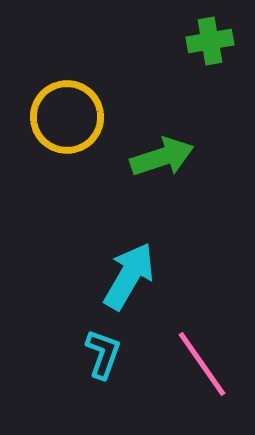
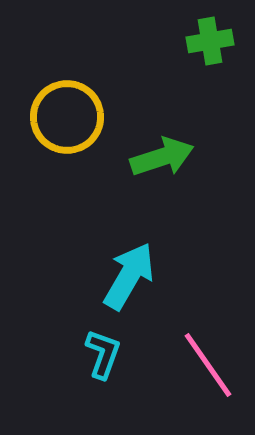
pink line: moved 6 px right, 1 px down
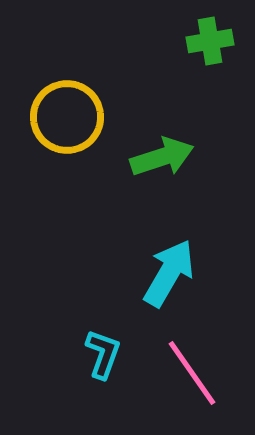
cyan arrow: moved 40 px right, 3 px up
pink line: moved 16 px left, 8 px down
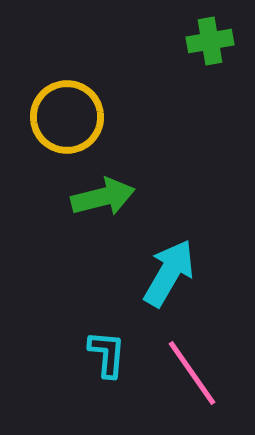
green arrow: moved 59 px left, 40 px down; rotated 4 degrees clockwise
cyan L-shape: moved 4 px right; rotated 15 degrees counterclockwise
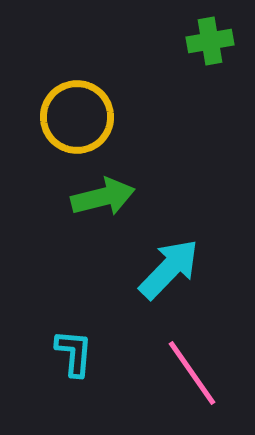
yellow circle: moved 10 px right
cyan arrow: moved 4 px up; rotated 14 degrees clockwise
cyan L-shape: moved 33 px left, 1 px up
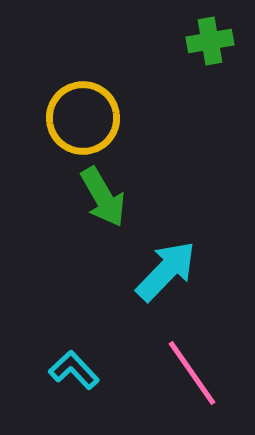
yellow circle: moved 6 px right, 1 px down
green arrow: rotated 74 degrees clockwise
cyan arrow: moved 3 px left, 2 px down
cyan L-shape: moved 17 px down; rotated 48 degrees counterclockwise
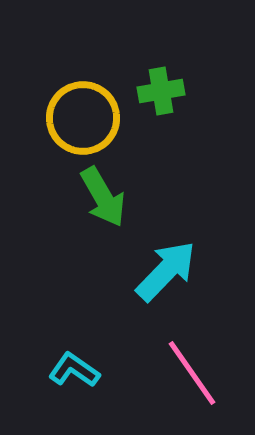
green cross: moved 49 px left, 50 px down
cyan L-shape: rotated 12 degrees counterclockwise
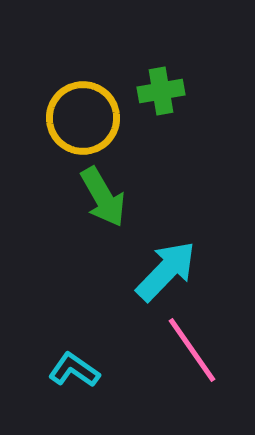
pink line: moved 23 px up
